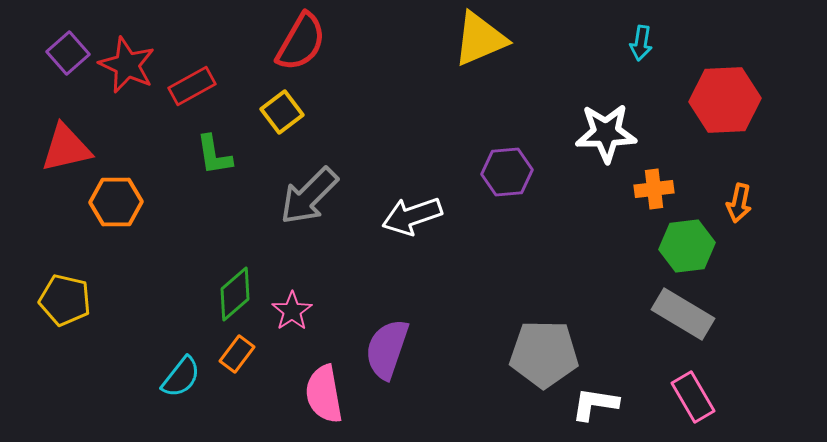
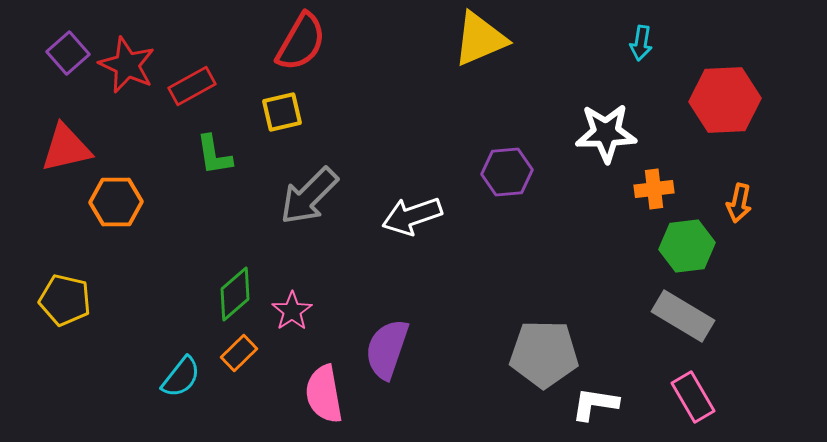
yellow square: rotated 24 degrees clockwise
gray rectangle: moved 2 px down
orange rectangle: moved 2 px right, 1 px up; rotated 9 degrees clockwise
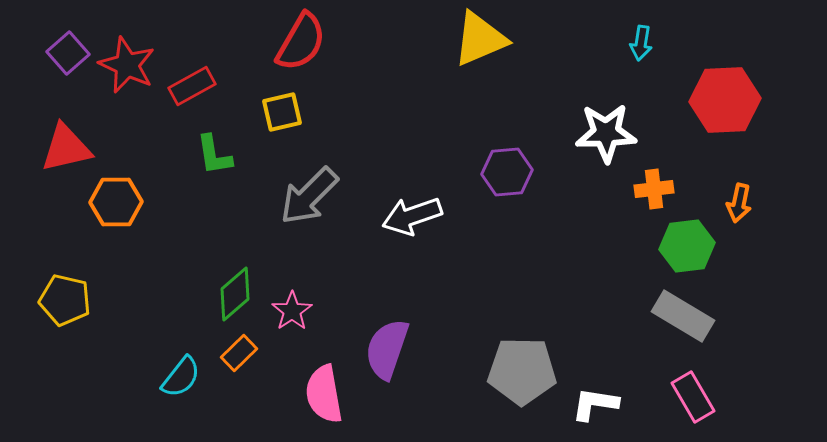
gray pentagon: moved 22 px left, 17 px down
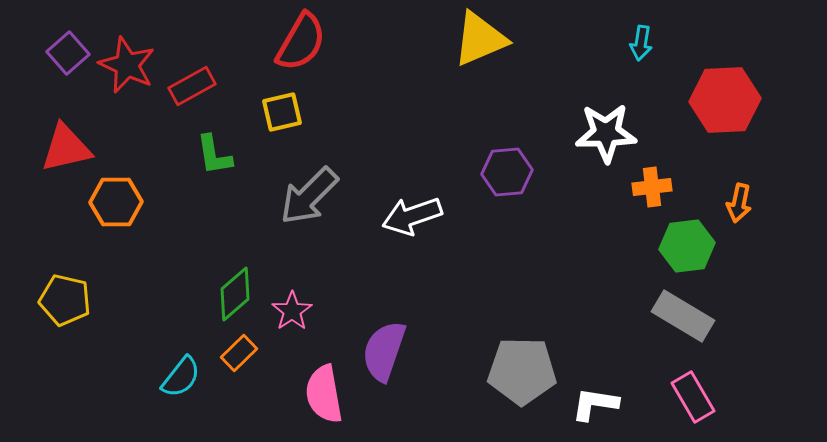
orange cross: moved 2 px left, 2 px up
purple semicircle: moved 3 px left, 2 px down
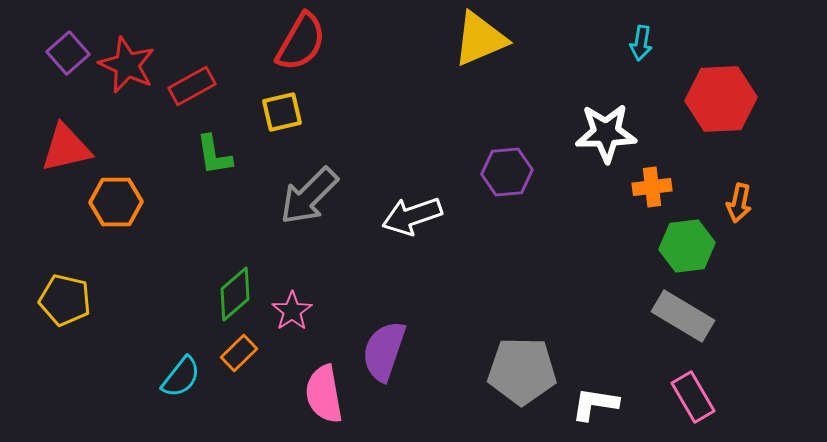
red hexagon: moved 4 px left, 1 px up
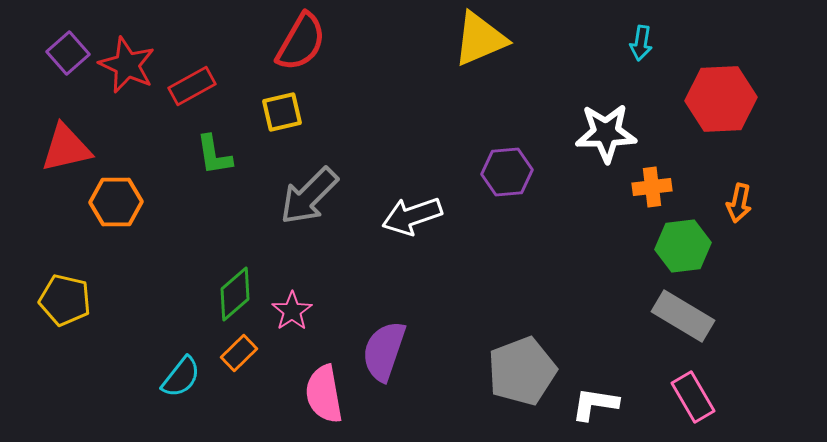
green hexagon: moved 4 px left
gray pentagon: rotated 22 degrees counterclockwise
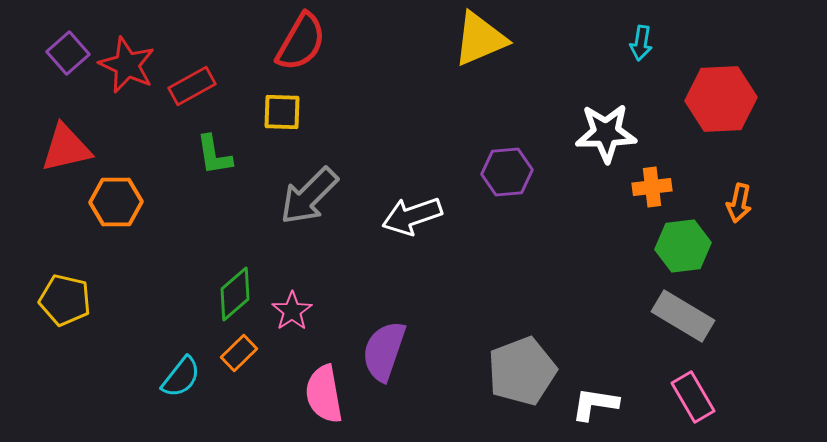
yellow square: rotated 15 degrees clockwise
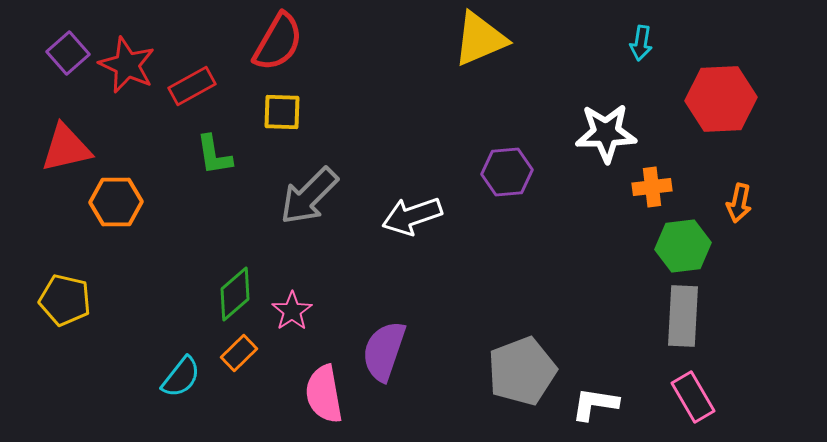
red semicircle: moved 23 px left
gray rectangle: rotated 62 degrees clockwise
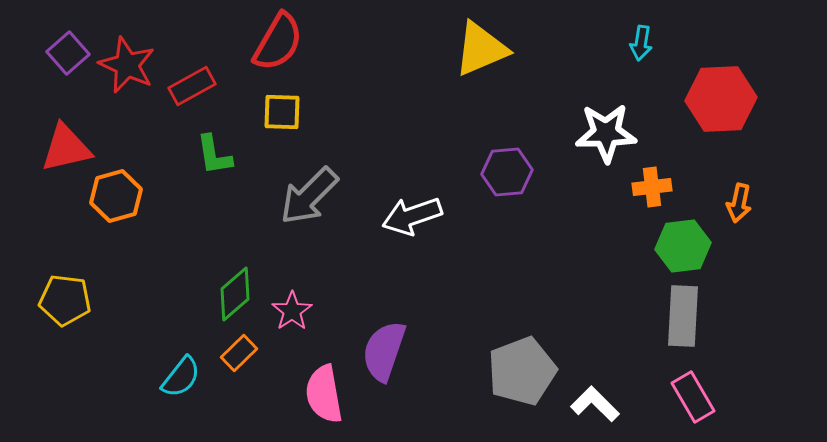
yellow triangle: moved 1 px right, 10 px down
orange hexagon: moved 6 px up; rotated 15 degrees counterclockwise
yellow pentagon: rotated 6 degrees counterclockwise
white L-shape: rotated 36 degrees clockwise
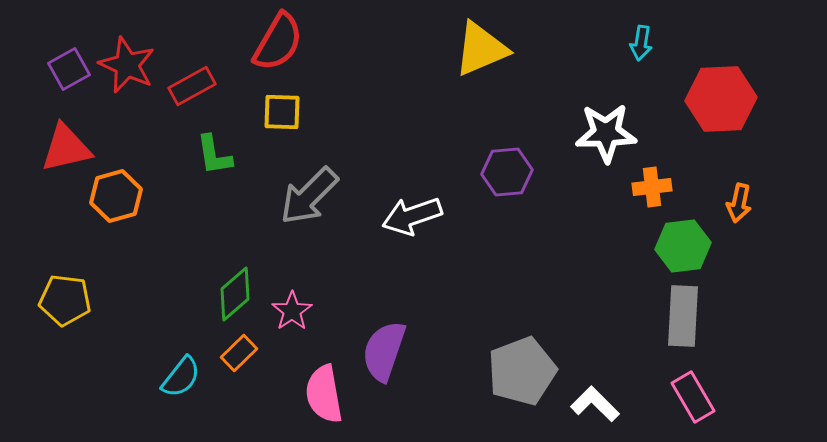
purple square: moved 1 px right, 16 px down; rotated 12 degrees clockwise
